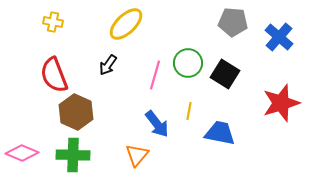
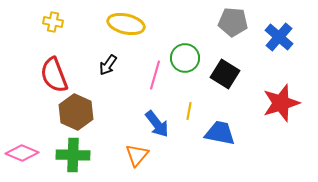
yellow ellipse: rotated 57 degrees clockwise
green circle: moved 3 px left, 5 px up
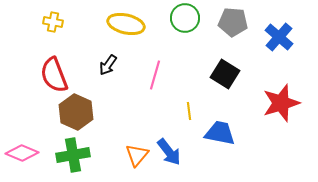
green circle: moved 40 px up
yellow line: rotated 18 degrees counterclockwise
blue arrow: moved 12 px right, 28 px down
green cross: rotated 12 degrees counterclockwise
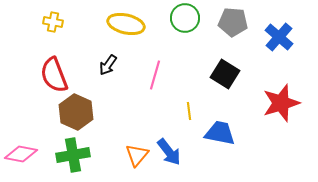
pink diamond: moved 1 px left, 1 px down; rotated 12 degrees counterclockwise
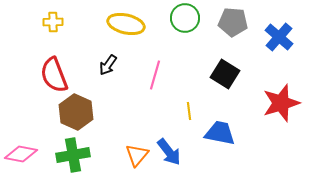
yellow cross: rotated 12 degrees counterclockwise
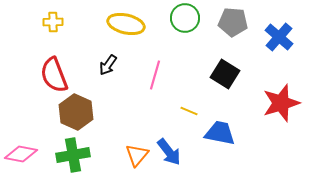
yellow line: rotated 60 degrees counterclockwise
